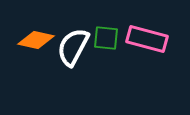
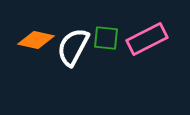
pink rectangle: rotated 42 degrees counterclockwise
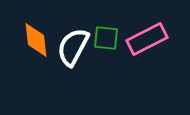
orange diamond: rotated 72 degrees clockwise
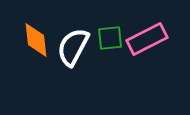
green square: moved 4 px right; rotated 12 degrees counterclockwise
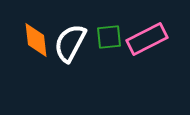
green square: moved 1 px left, 1 px up
white semicircle: moved 3 px left, 4 px up
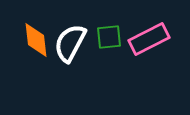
pink rectangle: moved 2 px right
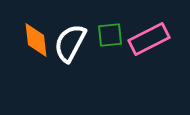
green square: moved 1 px right, 2 px up
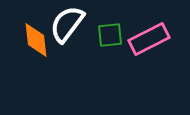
white semicircle: moved 3 px left, 19 px up; rotated 9 degrees clockwise
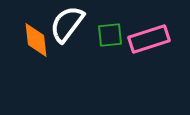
pink rectangle: rotated 9 degrees clockwise
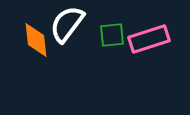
green square: moved 2 px right
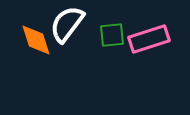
orange diamond: rotated 12 degrees counterclockwise
